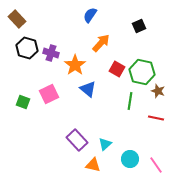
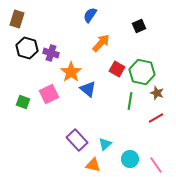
brown rectangle: rotated 60 degrees clockwise
orange star: moved 4 px left, 7 px down
brown star: moved 1 px left, 2 px down
red line: rotated 42 degrees counterclockwise
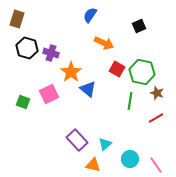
orange arrow: moved 3 px right; rotated 72 degrees clockwise
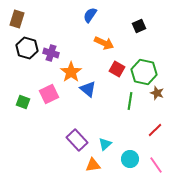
green hexagon: moved 2 px right
red line: moved 1 px left, 12 px down; rotated 14 degrees counterclockwise
orange triangle: rotated 21 degrees counterclockwise
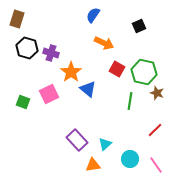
blue semicircle: moved 3 px right
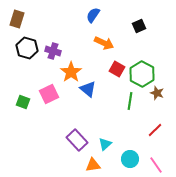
purple cross: moved 2 px right, 2 px up
green hexagon: moved 2 px left, 2 px down; rotated 15 degrees clockwise
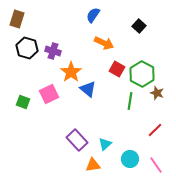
black square: rotated 24 degrees counterclockwise
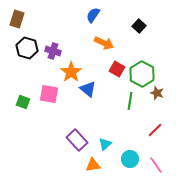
pink square: rotated 36 degrees clockwise
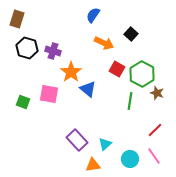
black square: moved 8 px left, 8 px down
pink line: moved 2 px left, 9 px up
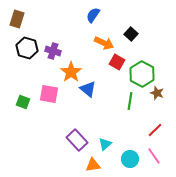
red square: moved 7 px up
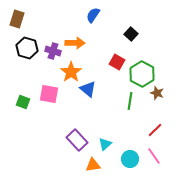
orange arrow: moved 29 px left; rotated 24 degrees counterclockwise
